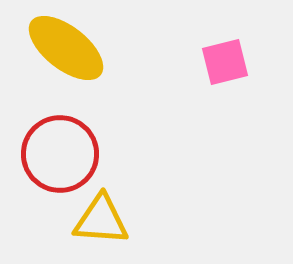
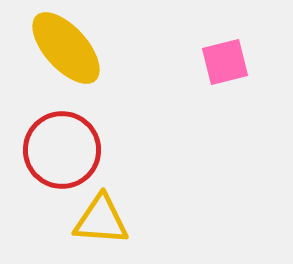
yellow ellipse: rotated 10 degrees clockwise
red circle: moved 2 px right, 4 px up
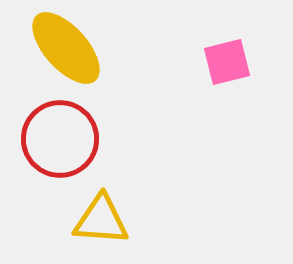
pink square: moved 2 px right
red circle: moved 2 px left, 11 px up
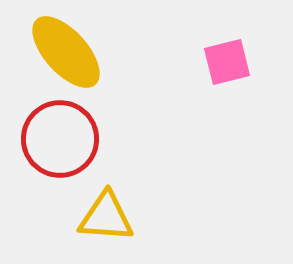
yellow ellipse: moved 4 px down
yellow triangle: moved 5 px right, 3 px up
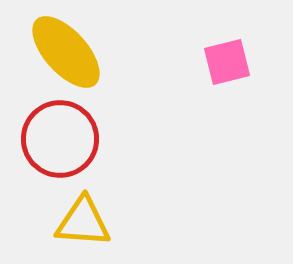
yellow triangle: moved 23 px left, 5 px down
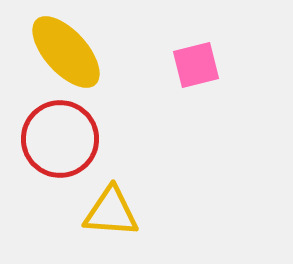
pink square: moved 31 px left, 3 px down
yellow triangle: moved 28 px right, 10 px up
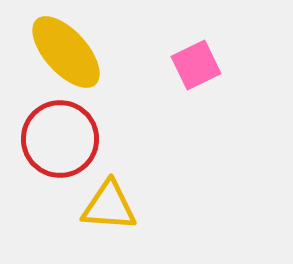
pink square: rotated 12 degrees counterclockwise
yellow triangle: moved 2 px left, 6 px up
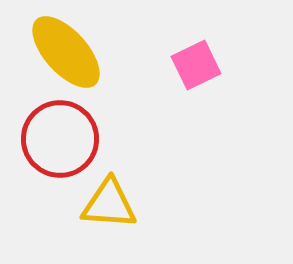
yellow triangle: moved 2 px up
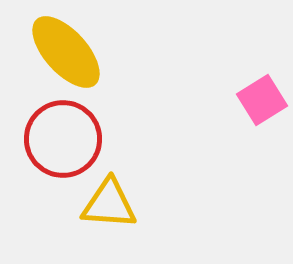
pink square: moved 66 px right, 35 px down; rotated 6 degrees counterclockwise
red circle: moved 3 px right
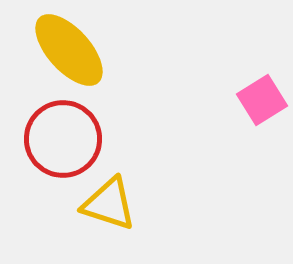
yellow ellipse: moved 3 px right, 2 px up
yellow triangle: rotated 14 degrees clockwise
